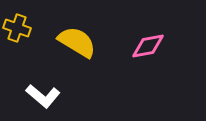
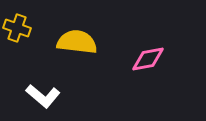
yellow semicircle: rotated 24 degrees counterclockwise
pink diamond: moved 13 px down
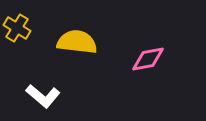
yellow cross: rotated 12 degrees clockwise
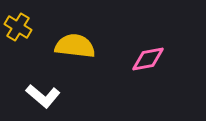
yellow cross: moved 1 px right, 1 px up
yellow semicircle: moved 2 px left, 4 px down
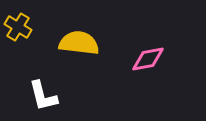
yellow semicircle: moved 4 px right, 3 px up
white L-shape: rotated 36 degrees clockwise
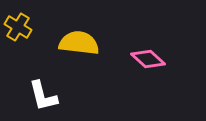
pink diamond: rotated 52 degrees clockwise
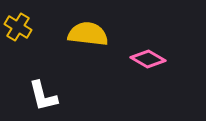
yellow semicircle: moved 9 px right, 9 px up
pink diamond: rotated 12 degrees counterclockwise
